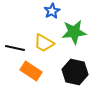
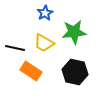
blue star: moved 7 px left, 2 px down
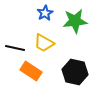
green star: moved 1 px right, 11 px up
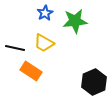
black hexagon: moved 19 px right, 10 px down; rotated 25 degrees clockwise
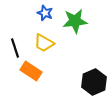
blue star: rotated 21 degrees counterclockwise
black line: rotated 60 degrees clockwise
